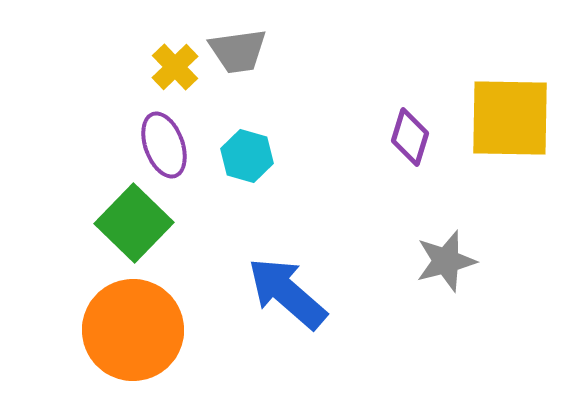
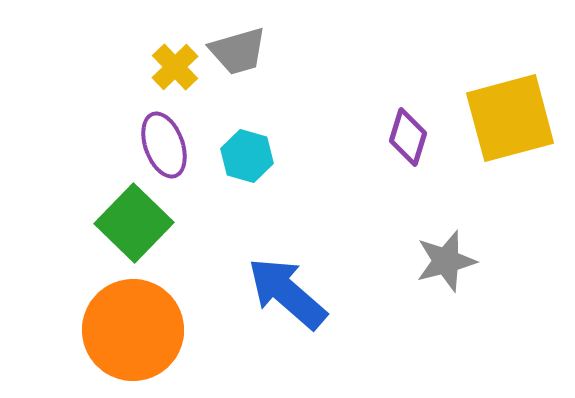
gray trapezoid: rotated 8 degrees counterclockwise
yellow square: rotated 16 degrees counterclockwise
purple diamond: moved 2 px left
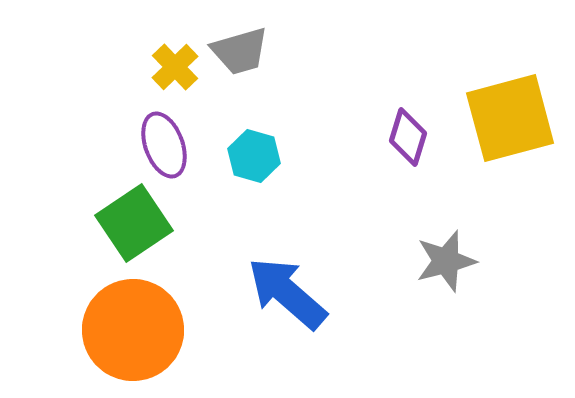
gray trapezoid: moved 2 px right
cyan hexagon: moved 7 px right
green square: rotated 12 degrees clockwise
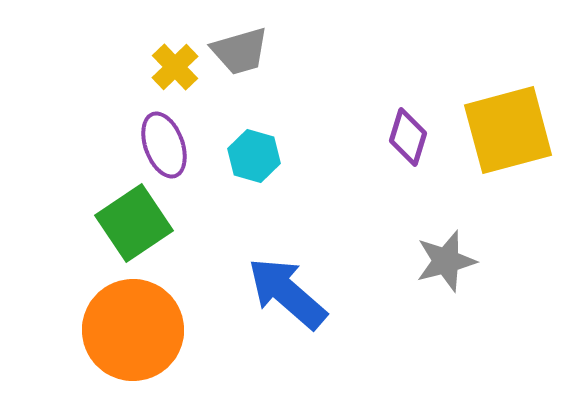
yellow square: moved 2 px left, 12 px down
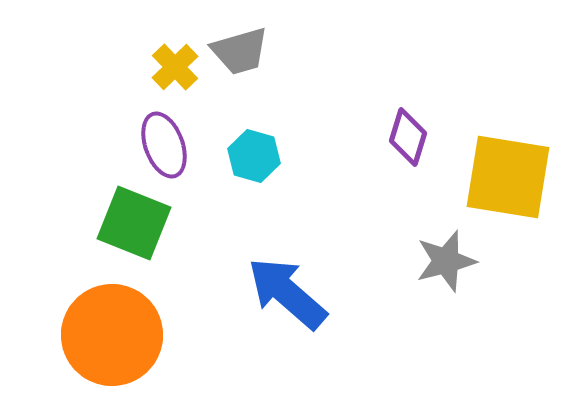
yellow square: moved 47 px down; rotated 24 degrees clockwise
green square: rotated 34 degrees counterclockwise
orange circle: moved 21 px left, 5 px down
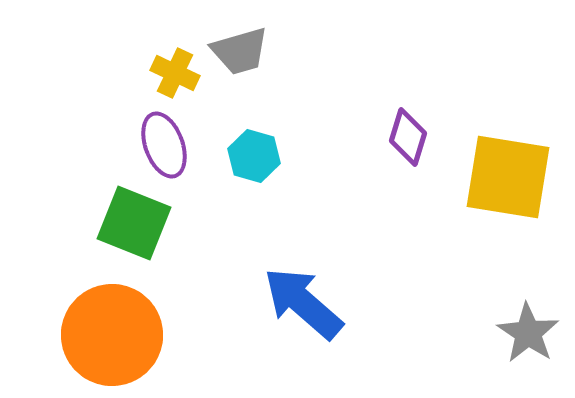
yellow cross: moved 6 px down; rotated 21 degrees counterclockwise
gray star: moved 82 px right, 72 px down; rotated 24 degrees counterclockwise
blue arrow: moved 16 px right, 10 px down
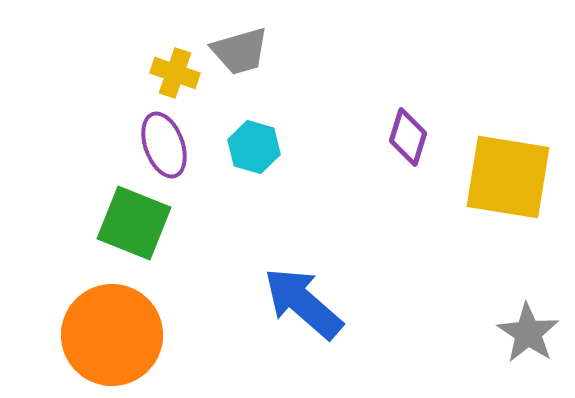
yellow cross: rotated 6 degrees counterclockwise
cyan hexagon: moved 9 px up
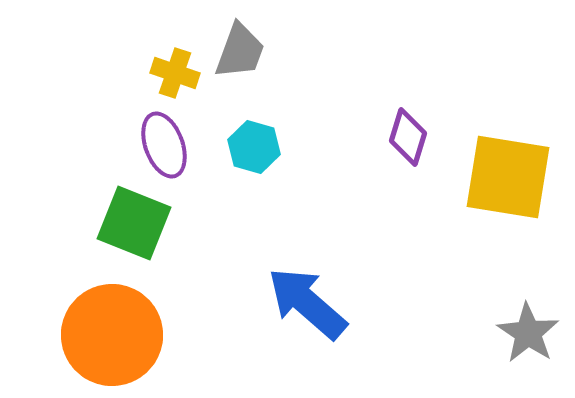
gray trapezoid: rotated 54 degrees counterclockwise
blue arrow: moved 4 px right
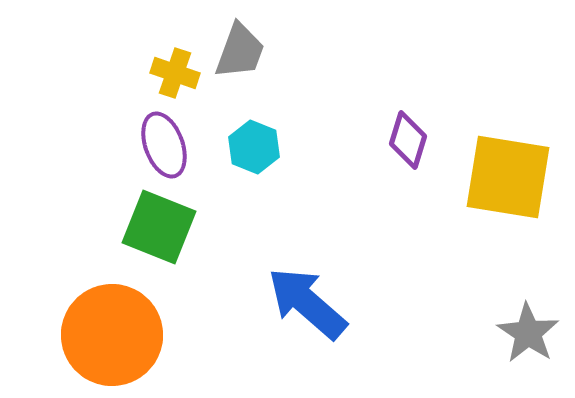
purple diamond: moved 3 px down
cyan hexagon: rotated 6 degrees clockwise
green square: moved 25 px right, 4 px down
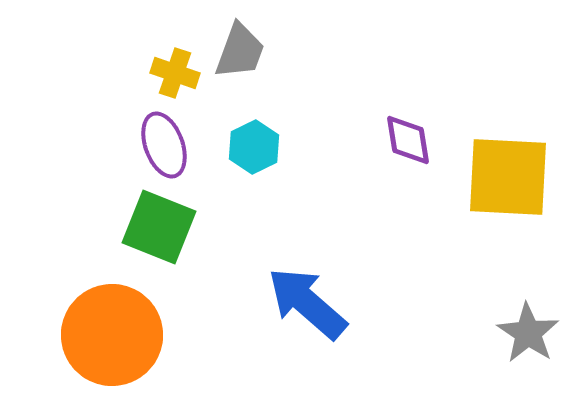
purple diamond: rotated 26 degrees counterclockwise
cyan hexagon: rotated 12 degrees clockwise
yellow square: rotated 6 degrees counterclockwise
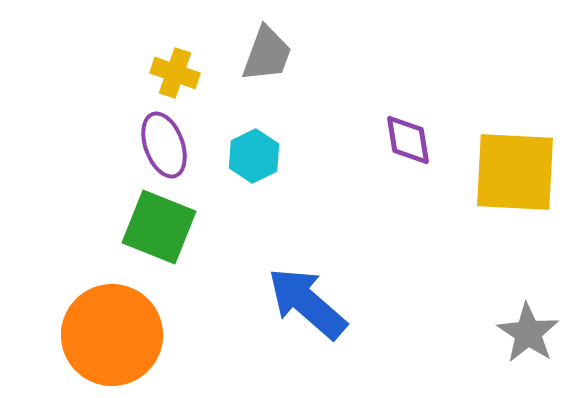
gray trapezoid: moved 27 px right, 3 px down
cyan hexagon: moved 9 px down
yellow square: moved 7 px right, 5 px up
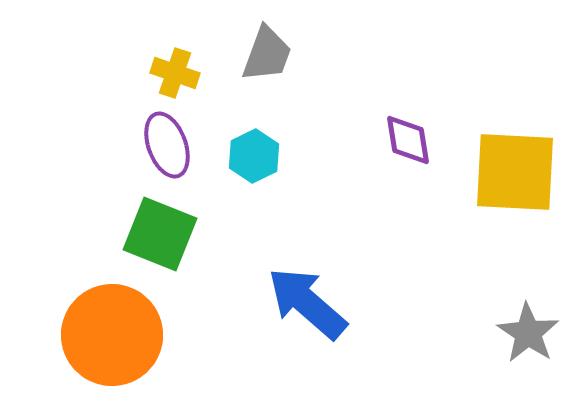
purple ellipse: moved 3 px right
green square: moved 1 px right, 7 px down
